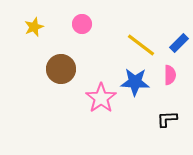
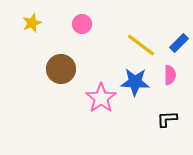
yellow star: moved 2 px left, 4 px up
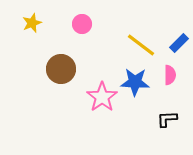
pink star: moved 1 px right, 1 px up
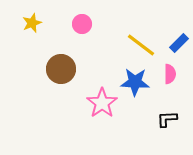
pink semicircle: moved 1 px up
pink star: moved 6 px down
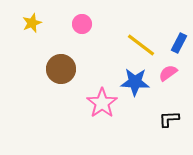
blue rectangle: rotated 18 degrees counterclockwise
pink semicircle: moved 2 px left, 1 px up; rotated 126 degrees counterclockwise
black L-shape: moved 2 px right
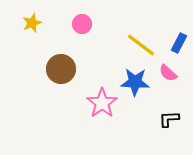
pink semicircle: rotated 102 degrees counterclockwise
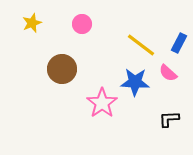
brown circle: moved 1 px right
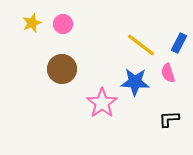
pink circle: moved 19 px left
pink semicircle: rotated 30 degrees clockwise
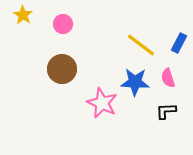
yellow star: moved 9 px left, 8 px up; rotated 18 degrees counterclockwise
pink semicircle: moved 5 px down
pink star: rotated 12 degrees counterclockwise
black L-shape: moved 3 px left, 8 px up
